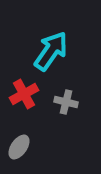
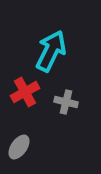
cyan arrow: rotated 9 degrees counterclockwise
red cross: moved 1 px right, 2 px up
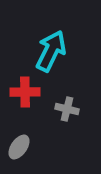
red cross: rotated 28 degrees clockwise
gray cross: moved 1 px right, 7 px down
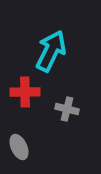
gray ellipse: rotated 60 degrees counterclockwise
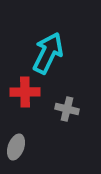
cyan arrow: moved 3 px left, 2 px down
gray ellipse: moved 3 px left; rotated 45 degrees clockwise
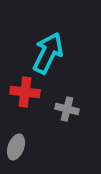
red cross: rotated 8 degrees clockwise
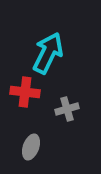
gray cross: rotated 30 degrees counterclockwise
gray ellipse: moved 15 px right
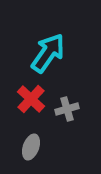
cyan arrow: rotated 9 degrees clockwise
red cross: moved 6 px right, 7 px down; rotated 36 degrees clockwise
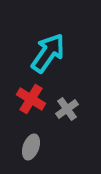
red cross: rotated 12 degrees counterclockwise
gray cross: rotated 20 degrees counterclockwise
